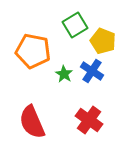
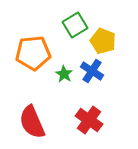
orange pentagon: moved 2 px down; rotated 16 degrees counterclockwise
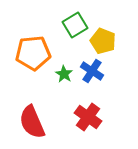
red cross: moved 1 px left, 3 px up
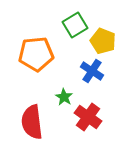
orange pentagon: moved 3 px right, 1 px down
green star: moved 23 px down
red semicircle: rotated 16 degrees clockwise
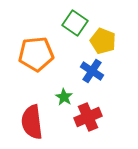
green square: moved 2 px up; rotated 25 degrees counterclockwise
red cross: rotated 32 degrees clockwise
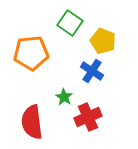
green square: moved 5 px left
orange pentagon: moved 5 px left, 1 px up
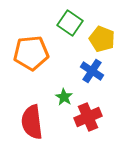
yellow pentagon: moved 1 px left, 2 px up
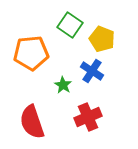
green square: moved 2 px down
green star: moved 1 px left, 12 px up
red semicircle: rotated 12 degrees counterclockwise
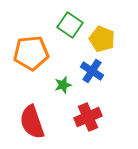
green star: rotated 24 degrees clockwise
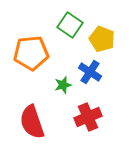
blue cross: moved 2 px left, 1 px down
